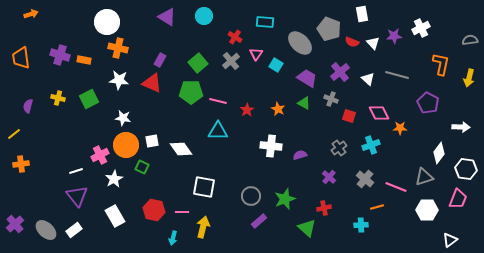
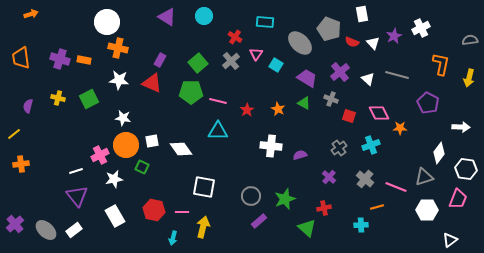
purple star at (394, 36): rotated 21 degrees counterclockwise
purple cross at (60, 55): moved 4 px down
white star at (114, 179): rotated 18 degrees clockwise
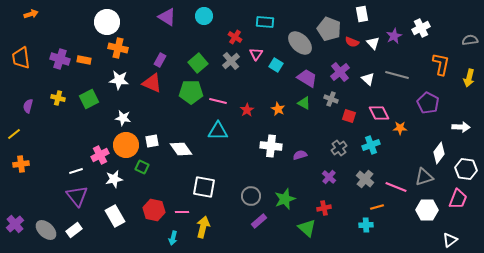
cyan cross at (361, 225): moved 5 px right
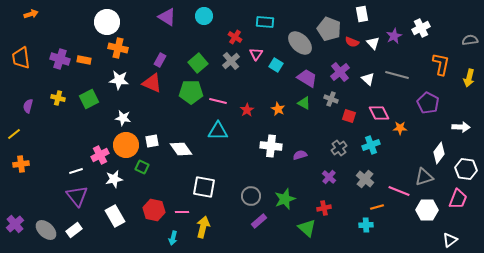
pink line at (396, 187): moved 3 px right, 4 px down
